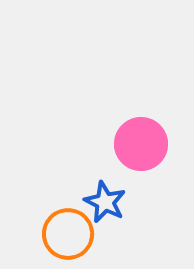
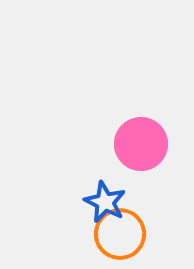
orange circle: moved 52 px right
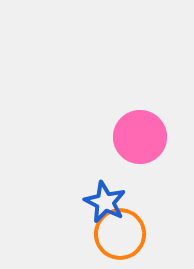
pink circle: moved 1 px left, 7 px up
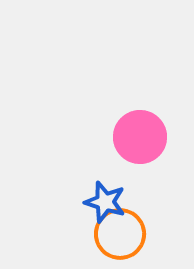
blue star: rotated 9 degrees counterclockwise
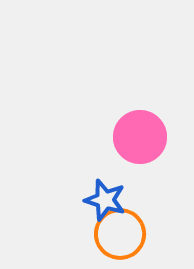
blue star: moved 2 px up
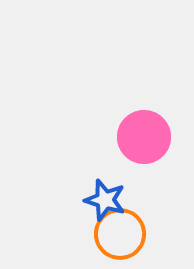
pink circle: moved 4 px right
